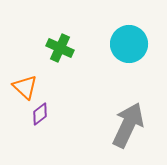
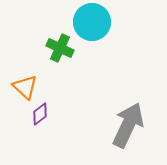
cyan circle: moved 37 px left, 22 px up
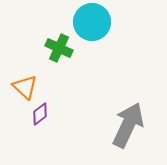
green cross: moved 1 px left
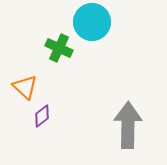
purple diamond: moved 2 px right, 2 px down
gray arrow: rotated 24 degrees counterclockwise
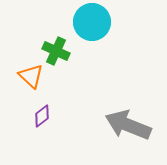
green cross: moved 3 px left, 3 px down
orange triangle: moved 6 px right, 11 px up
gray arrow: rotated 69 degrees counterclockwise
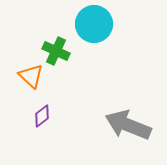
cyan circle: moved 2 px right, 2 px down
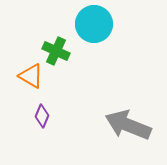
orange triangle: rotated 12 degrees counterclockwise
purple diamond: rotated 30 degrees counterclockwise
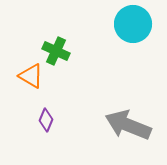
cyan circle: moved 39 px right
purple diamond: moved 4 px right, 4 px down
